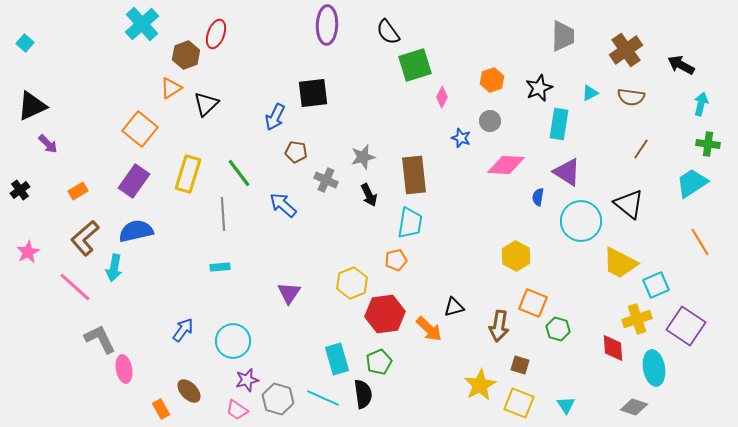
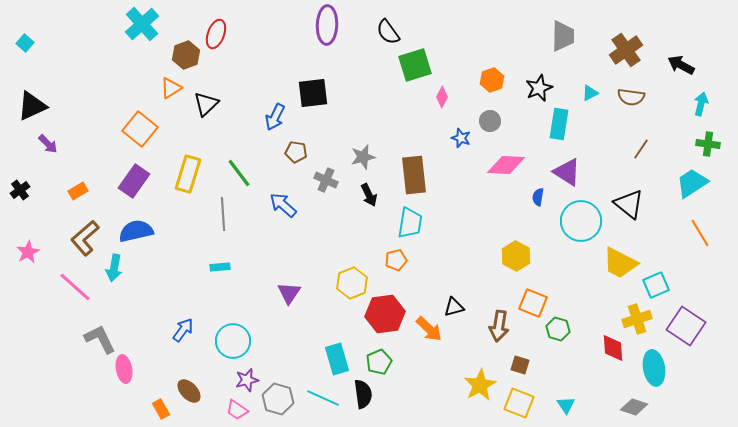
orange line at (700, 242): moved 9 px up
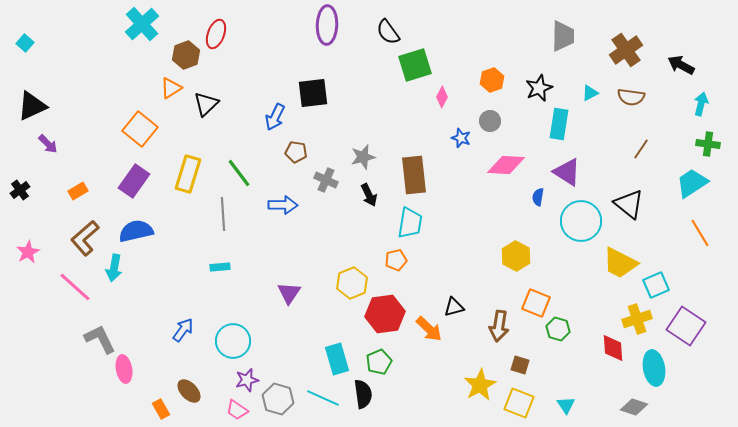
blue arrow at (283, 205): rotated 140 degrees clockwise
orange square at (533, 303): moved 3 px right
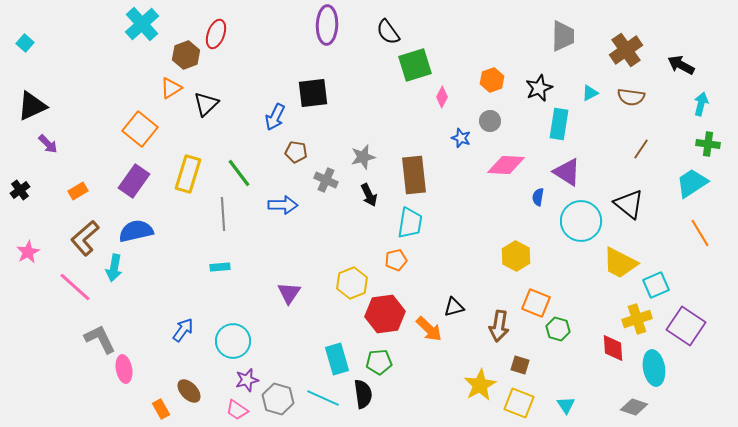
green pentagon at (379, 362): rotated 20 degrees clockwise
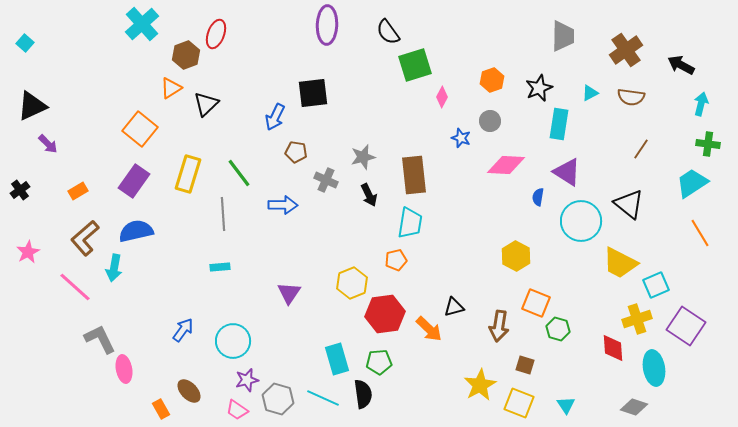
brown square at (520, 365): moved 5 px right
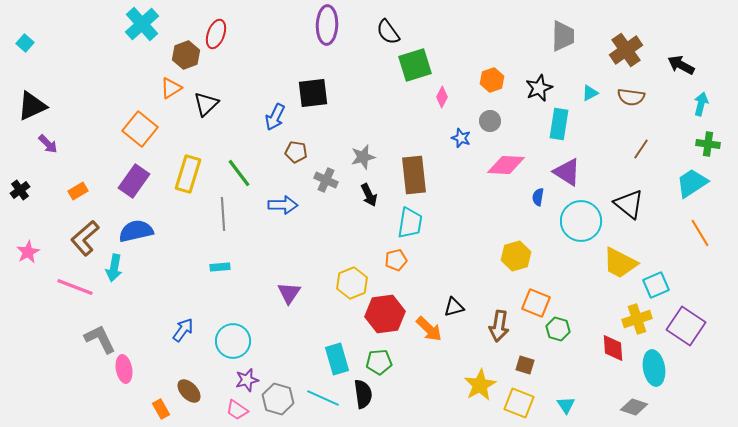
yellow hexagon at (516, 256): rotated 16 degrees clockwise
pink line at (75, 287): rotated 21 degrees counterclockwise
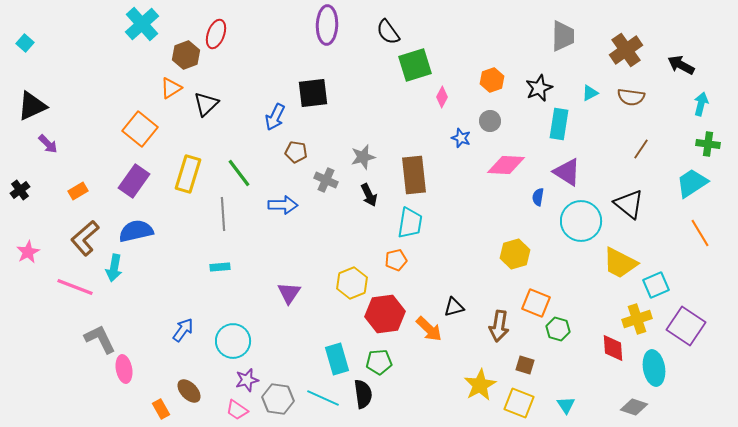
yellow hexagon at (516, 256): moved 1 px left, 2 px up
gray hexagon at (278, 399): rotated 8 degrees counterclockwise
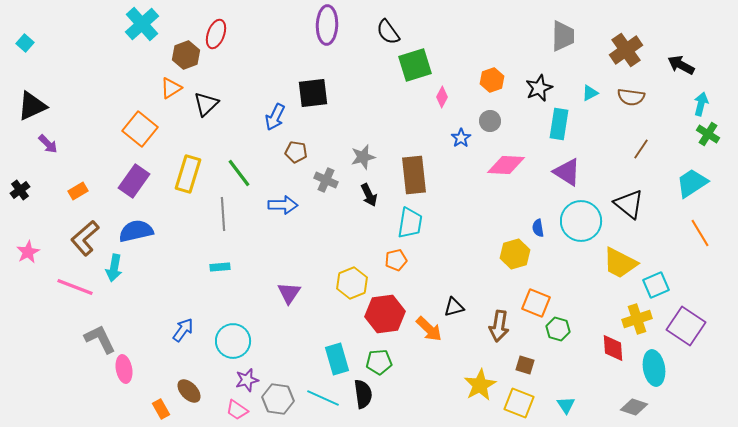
blue star at (461, 138): rotated 18 degrees clockwise
green cross at (708, 144): moved 10 px up; rotated 25 degrees clockwise
blue semicircle at (538, 197): moved 31 px down; rotated 18 degrees counterclockwise
